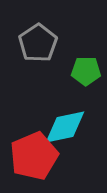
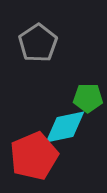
green pentagon: moved 2 px right, 27 px down
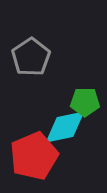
gray pentagon: moved 7 px left, 14 px down
green pentagon: moved 3 px left, 4 px down
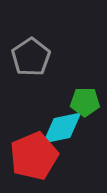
cyan diamond: moved 3 px left, 1 px down
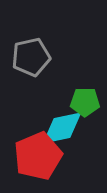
gray pentagon: rotated 21 degrees clockwise
red pentagon: moved 4 px right
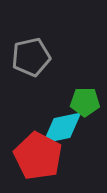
red pentagon: rotated 21 degrees counterclockwise
